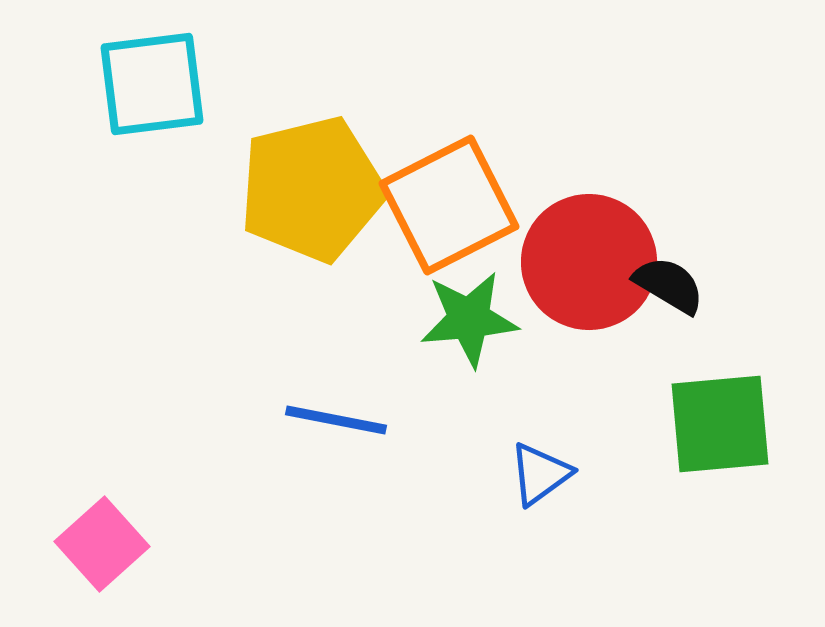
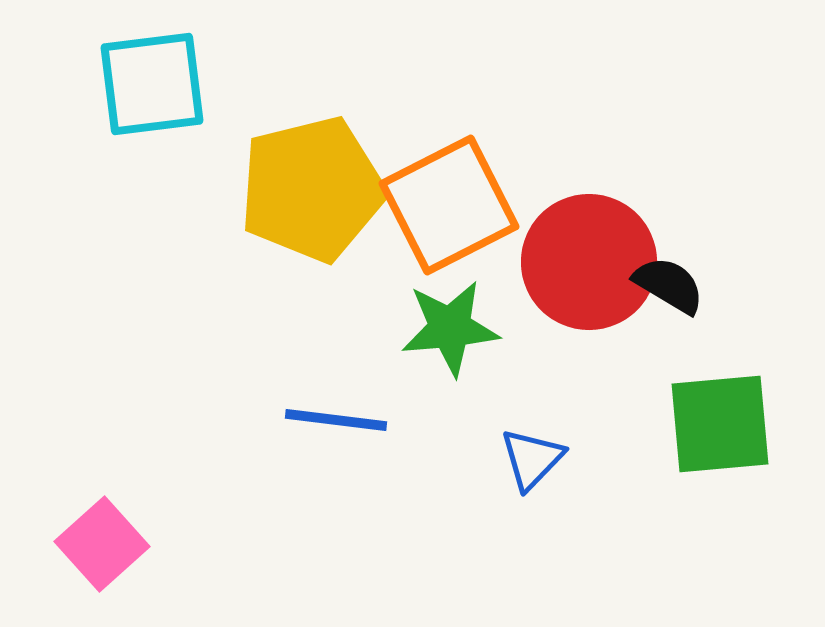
green star: moved 19 px left, 9 px down
blue line: rotated 4 degrees counterclockwise
blue triangle: moved 8 px left, 15 px up; rotated 10 degrees counterclockwise
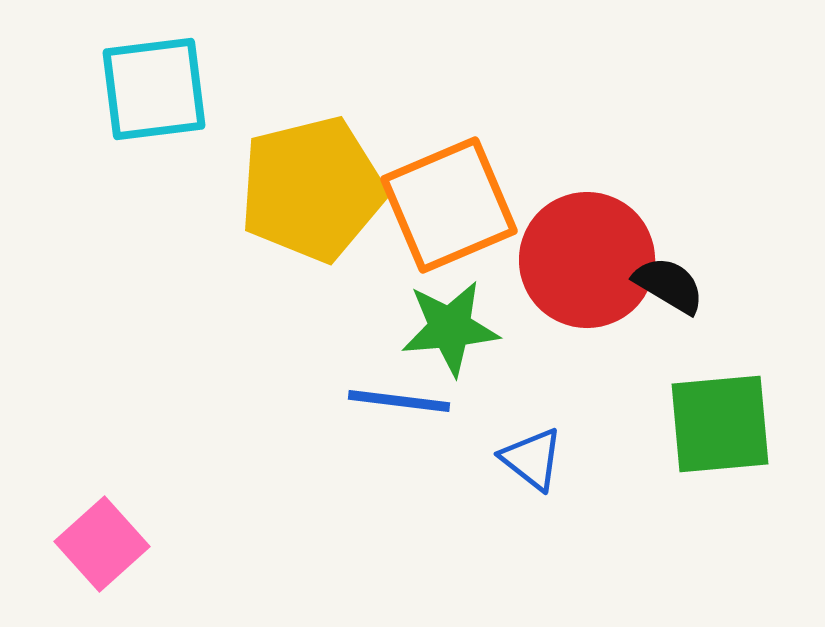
cyan square: moved 2 px right, 5 px down
orange square: rotated 4 degrees clockwise
red circle: moved 2 px left, 2 px up
blue line: moved 63 px right, 19 px up
blue triangle: rotated 36 degrees counterclockwise
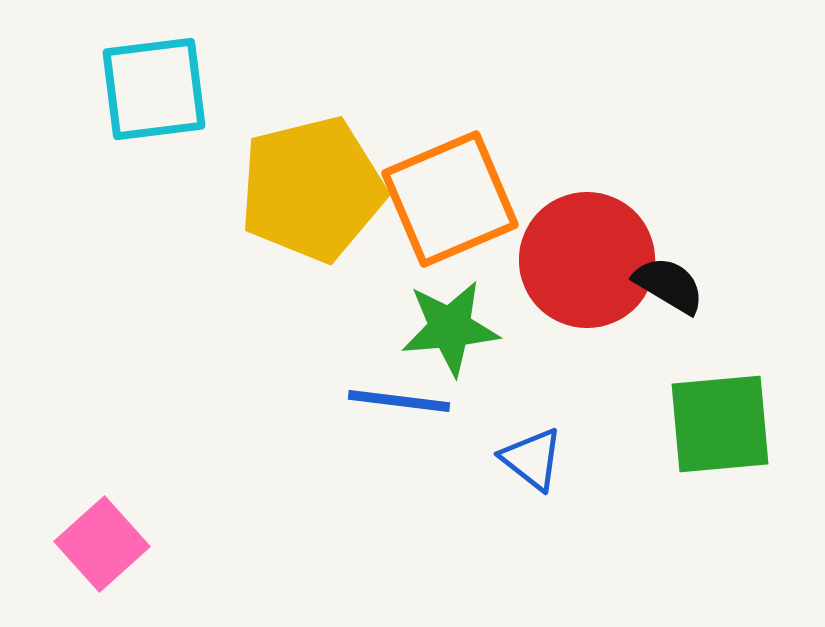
orange square: moved 1 px right, 6 px up
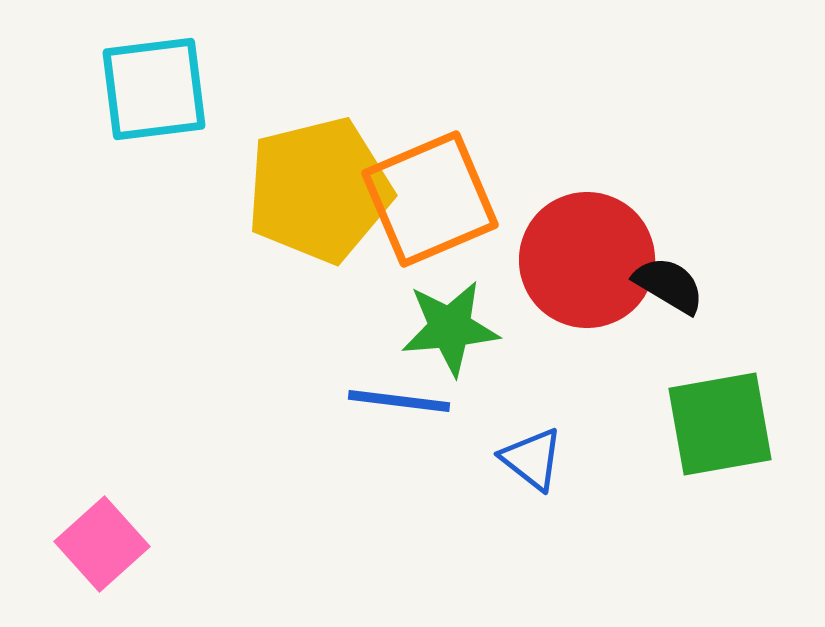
yellow pentagon: moved 7 px right, 1 px down
orange square: moved 20 px left
green square: rotated 5 degrees counterclockwise
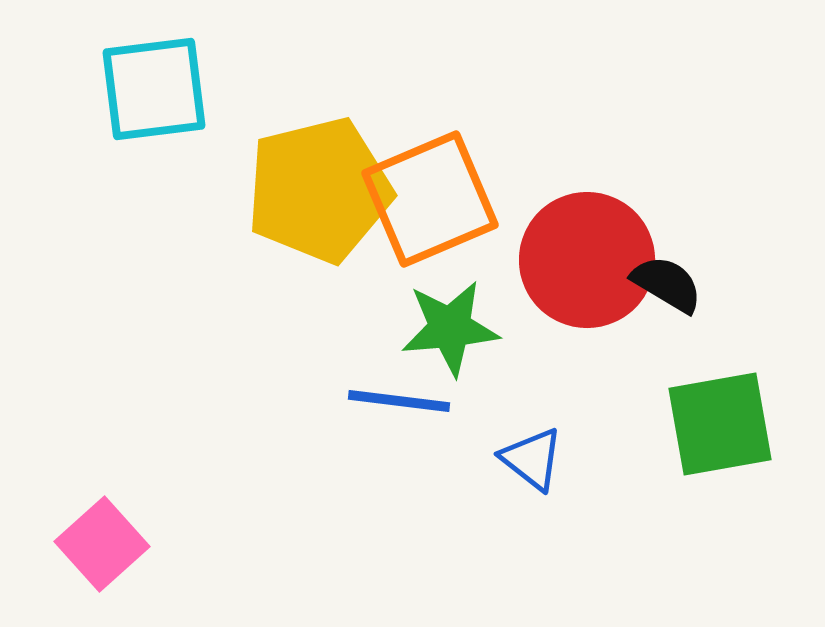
black semicircle: moved 2 px left, 1 px up
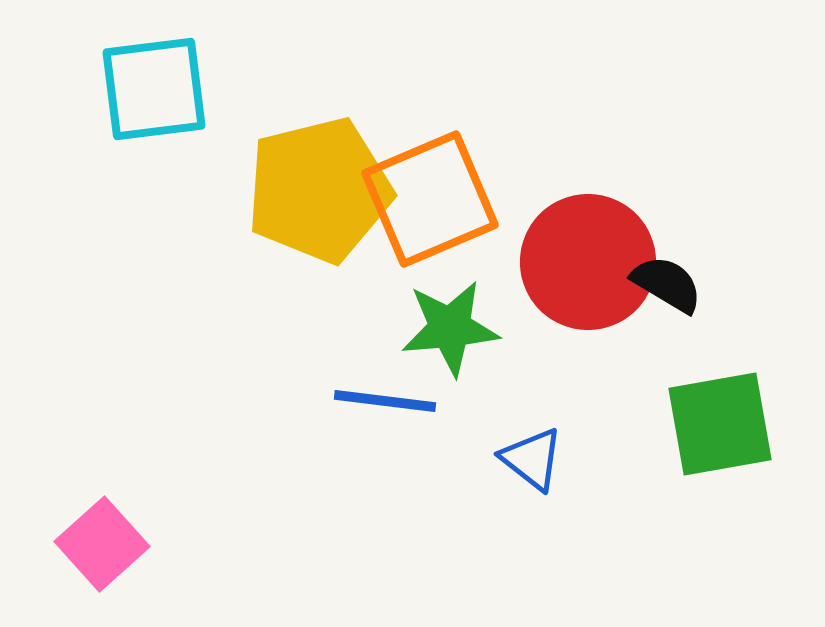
red circle: moved 1 px right, 2 px down
blue line: moved 14 px left
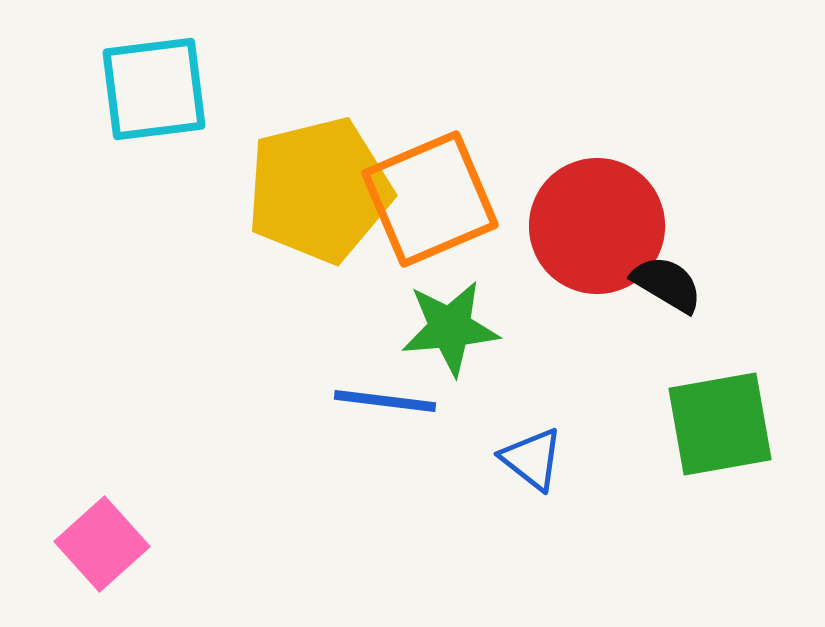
red circle: moved 9 px right, 36 px up
